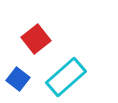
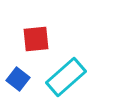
red square: rotated 32 degrees clockwise
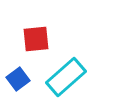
blue square: rotated 15 degrees clockwise
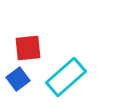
red square: moved 8 px left, 9 px down
